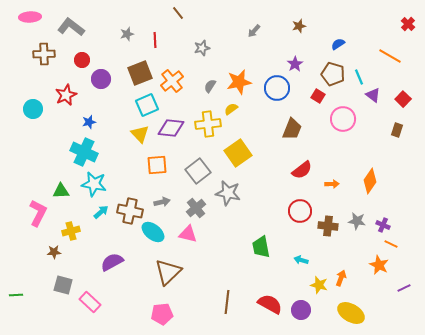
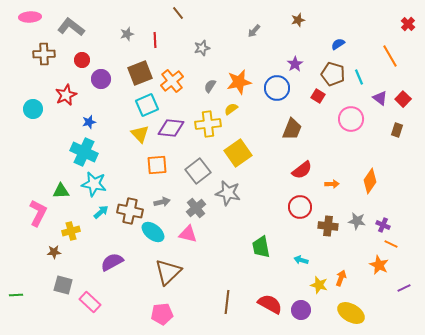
brown star at (299, 26): moved 1 px left, 6 px up
orange line at (390, 56): rotated 30 degrees clockwise
purple triangle at (373, 95): moved 7 px right, 3 px down
pink circle at (343, 119): moved 8 px right
red circle at (300, 211): moved 4 px up
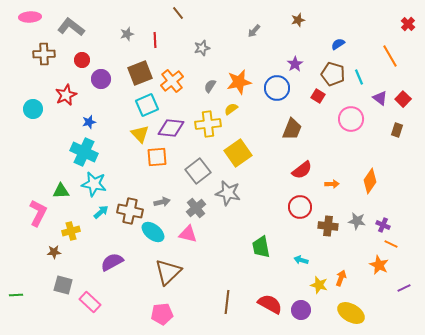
orange square at (157, 165): moved 8 px up
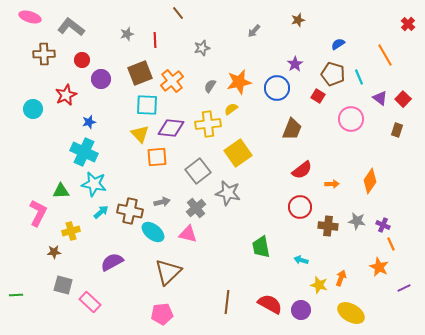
pink ellipse at (30, 17): rotated 20 degrees clockwise
orange line at (390, 56): moved 5 px left, 1 px up
cyan square at (147, 105): rotated 25 degrees clockwise
orange line at (391, 244): rotated 40 degrees clockwise
orange star at (379, 265): moved 2 px down
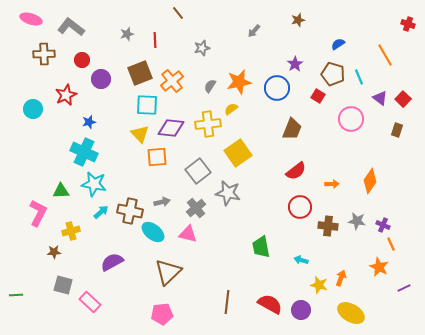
pink ellipse at (30, 17): moved 1 px right, 2 px down
red cross at (408, 24): rotated 24 degrees counterclockwise
red semicircle at (302, 170): moved 6 px left, 1 px down
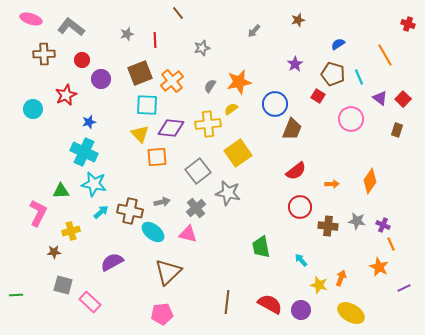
blue circle at (277, 88): moved 2 px left, 16 px down
cyan arrow at (301, 260): rotated 32 degrees clockwise
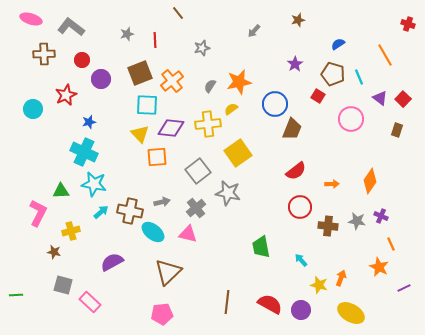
purple cross at (383, 225): moved 2 px left, 9 px up
brown star at (54, 252): rotated 16 degrees clockwise
